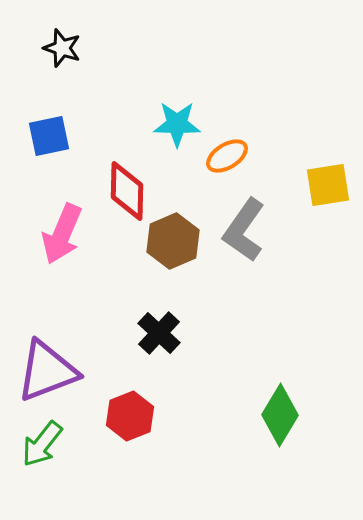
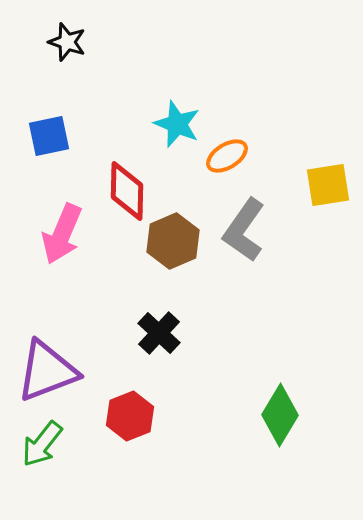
black star: moved 5 px right, 6 px up
cyan star: rotated 21 degrees clockwise
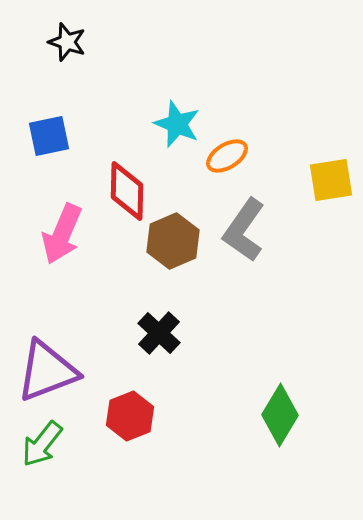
yellow square: moved 3 px right, 5 px up
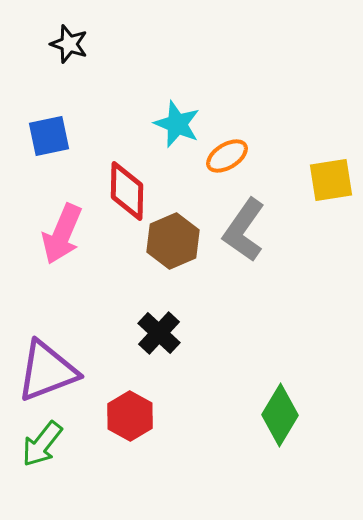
black star: moved 2 px right, 2 px down
red hexagon: rotated 9 degrees counterclockwise
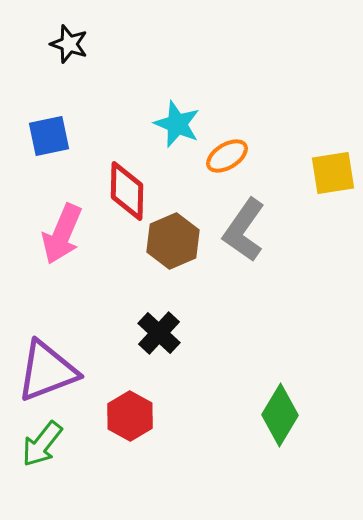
yellow square: moved 2 px right, 7 px up
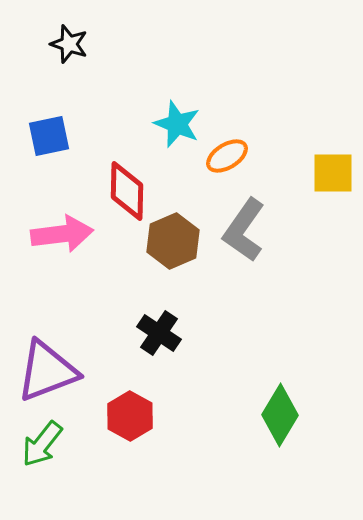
yellow square: rotated 9 degrees clockwise
pink arrow: rotated 120 degrees counterclockwise
black cross: rotated 9 degrees counterclockwise
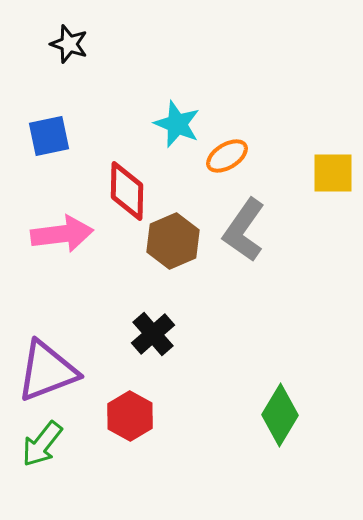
black cross: moved 6 px left, 1 px down; rotated 15 degrees clockwise
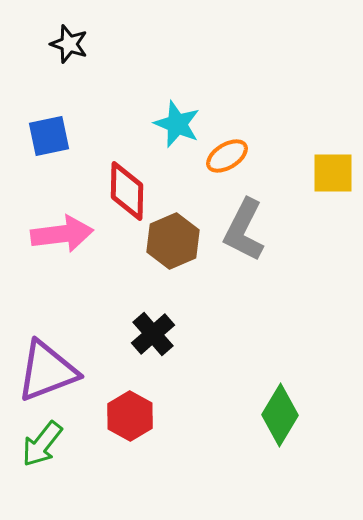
gray L-shape: rotated 8 degrees counterclockwise
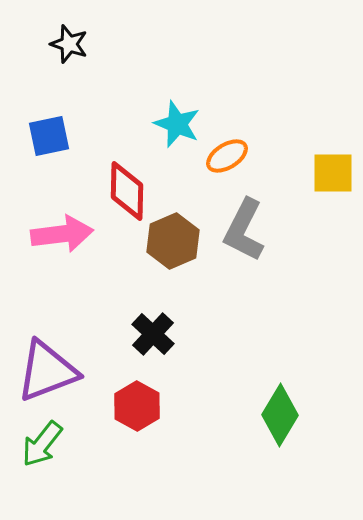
black cross: rotated 6 degrees counterclockwise
red hexagon: moved 7 px right, 10 px up
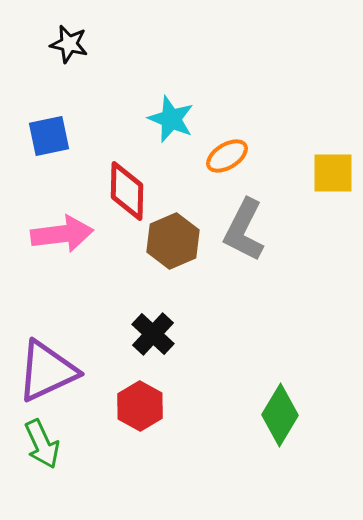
black star: rotated 6 degrees counterclockwise
cyan star: moved 6 px left, 5 px up
purple triangle: rotated 4 degrees counterclockwise
red hexagon: moved 3 px right
green arrow: rotated 63 degrees counterclockwise
